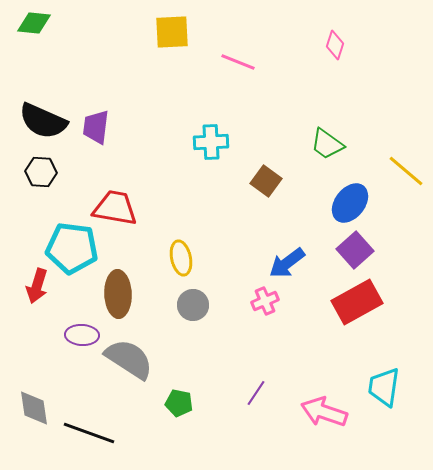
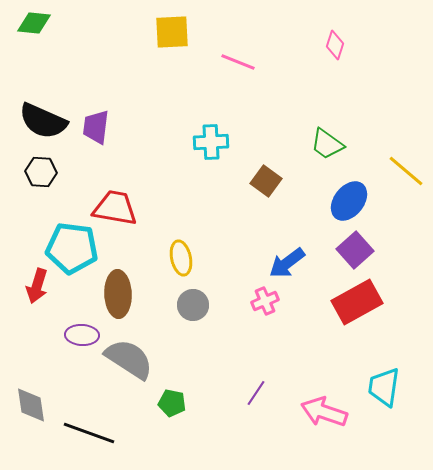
blue ellipse: moved 1 px left, 2 px up
green pentagon: moved 7 px left
gray diamond: moved 3 px left, 3 px up
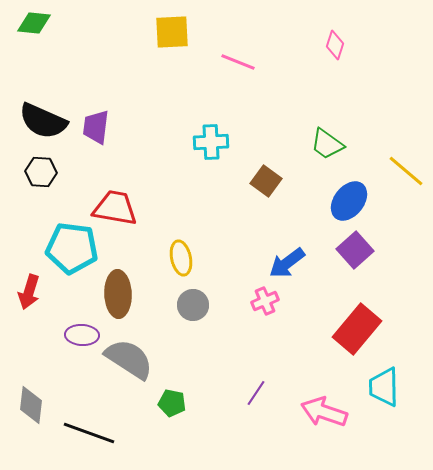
red arrow: moved 8 px left, 6 px down
red rectangle: moved 27 px down; rotated 21 degrees counterclockwise
cyan trapezoid: rotated 9 degrees counterclockwise
gray diamond: rotated 15 degrees clockwise
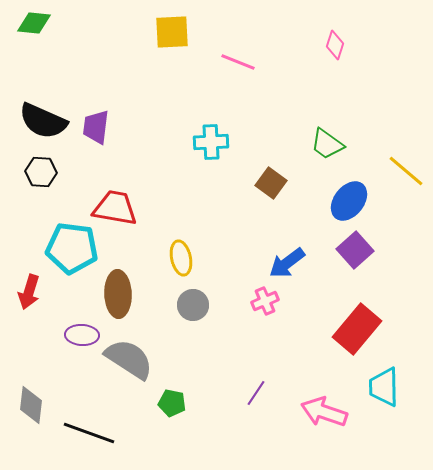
brown square: moved 5 px right, 2 px down
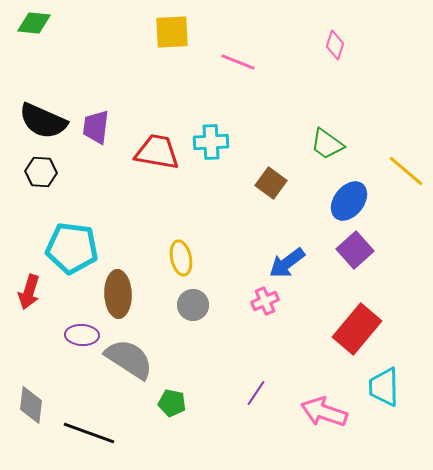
red trapezoid: moved 42 px right, 56 px up
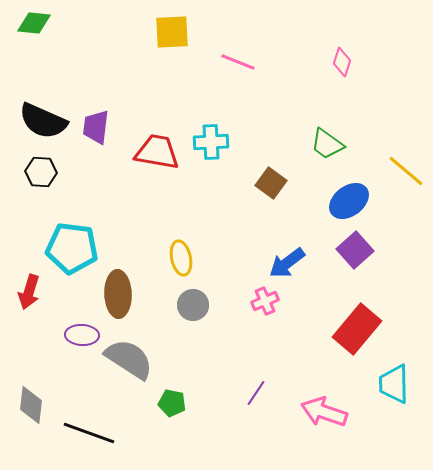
pink diamond: moved 7 px right, 17 px down
blue ellipse: rotated 15 degrees clockwise
cyan trapezoid: moved 10 px right, 3 px up
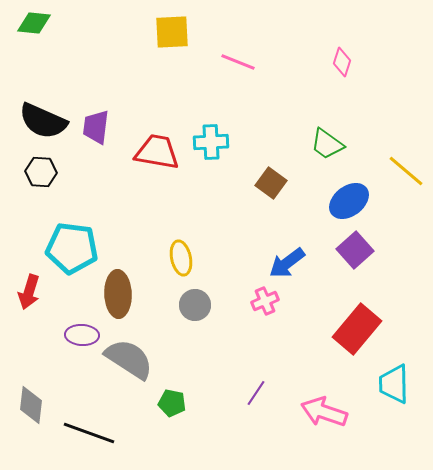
gray circle: moved 2 px right
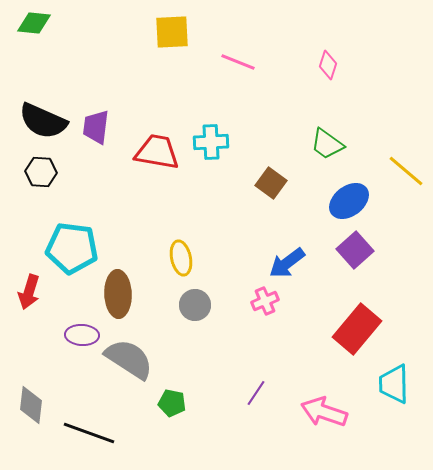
pink diamond: moved 14 px left, 3 px down
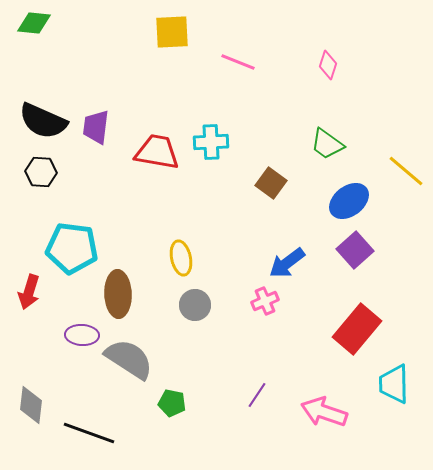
purple line: moved 1 px right, 2 px down
